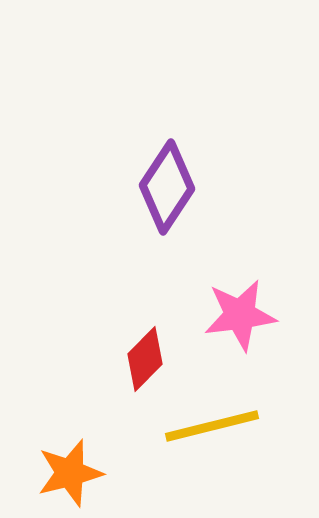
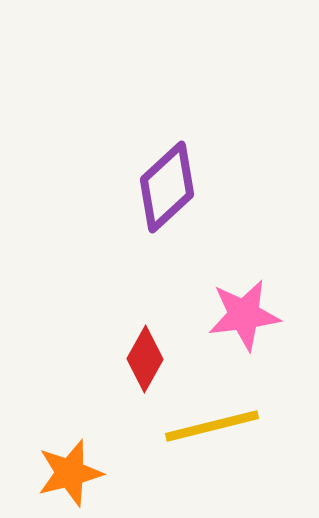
purple diamond: rotated 14 degrees clockwise
pink star: moved 4 px right
red diamond: rotated 16 degrees counterclockwise
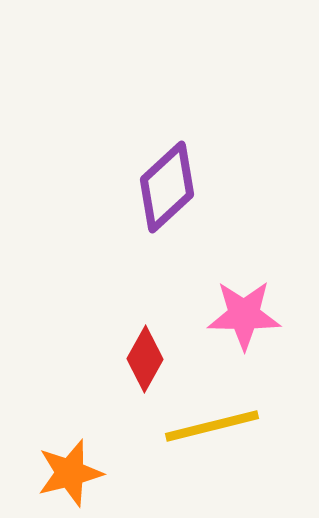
pink star: rotated 8 degrees clockwise
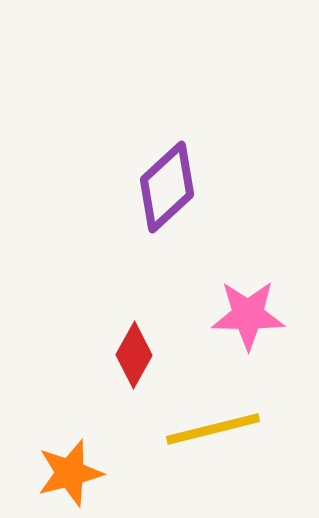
pink star: moved 4 px right
red diamond: moved 11 px left, 4 px up
yellow line: moved 1 px right, 3 px down
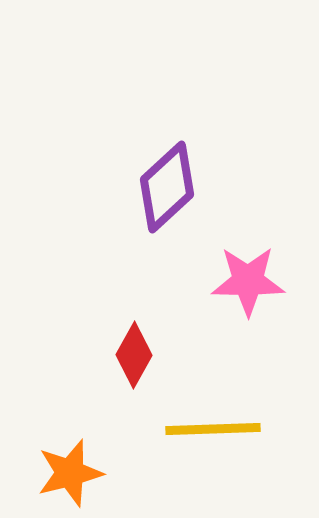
pink star: moved 34 px up
yellow line: rotated 12 degrees clockwise
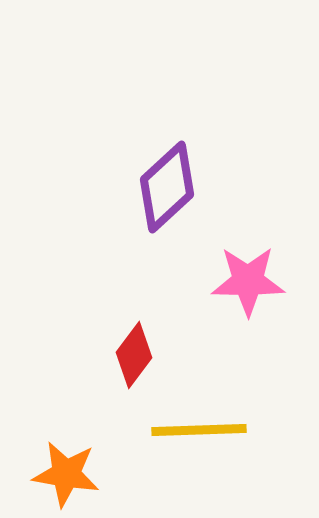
red diamond: rotated 8 degrees clockwise
yellow line: moved 14 px left, 1 px down
orange star: moved 4 px left, 1 px down; rotated 24 degrees clockwise
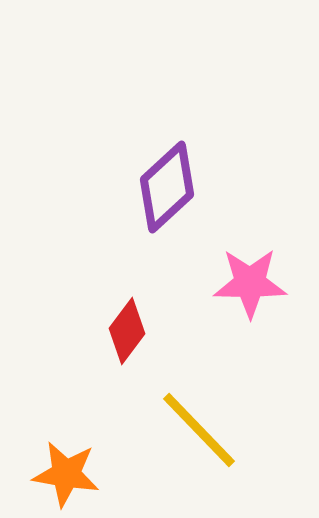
pink star: moved 2 px right, 2 px down
red diamond: moved 7 px left, 24 px up
yellow line: rotated 48 degrees clockwise
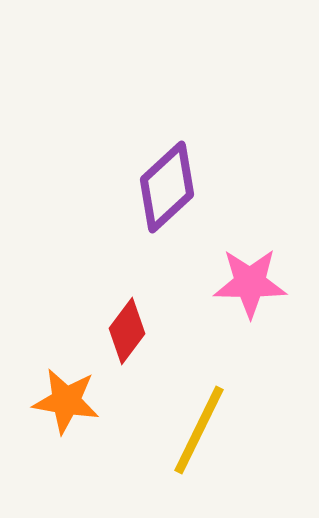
yellow line: rotated 70 degrees clockwise
orange star: moved 73 px up
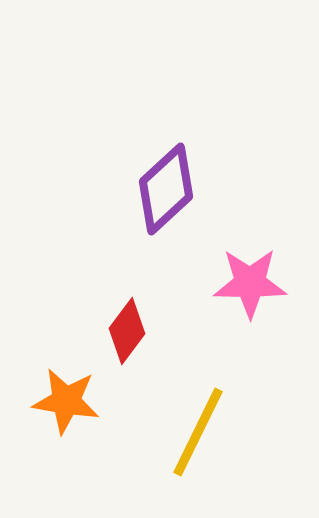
purple diamond: moved 1 px left, 2 px down
yellow line: moved 1 px left, 2 px down
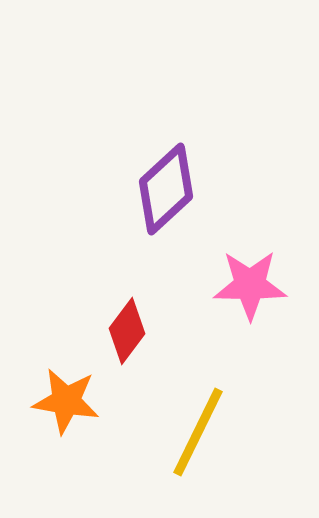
pink star: moved 2 px down
